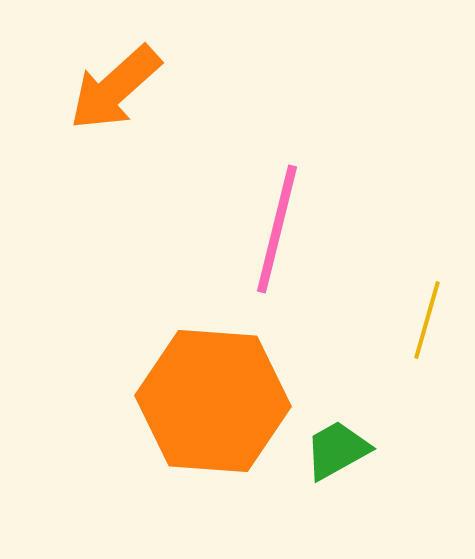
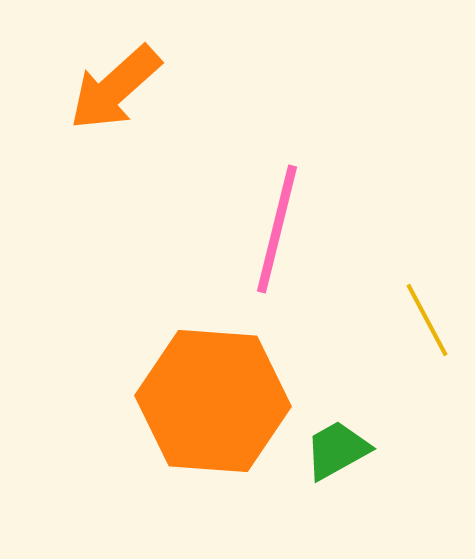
yellow line: rotated 44 degrees counterclockwise
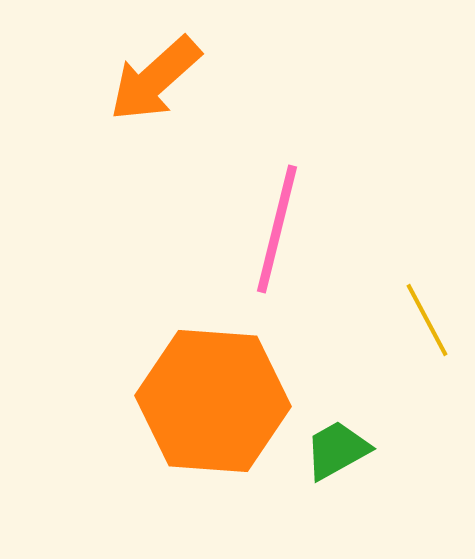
orange arrow: moved 40 px right, 9 px up
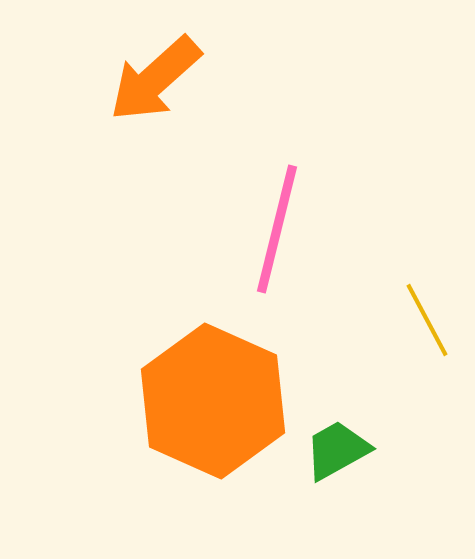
orange hexagon: rotated 20 degrees clockwise
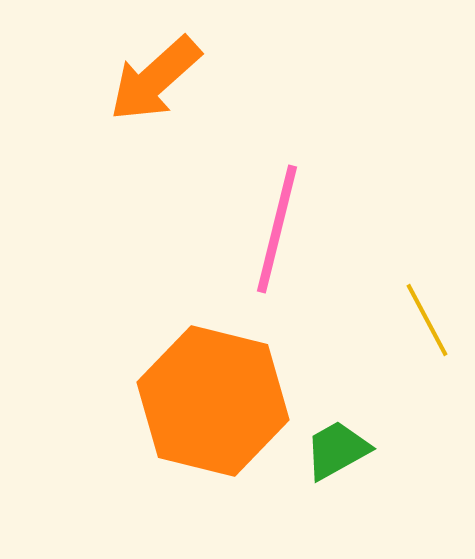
orange hexagon: rotated 10 degrees counterclockwise
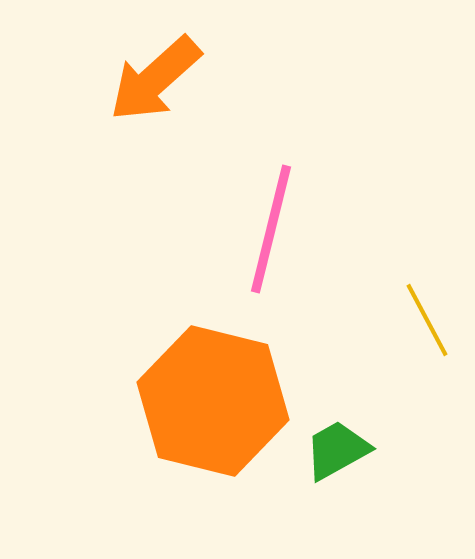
pink line: moved 6 px left
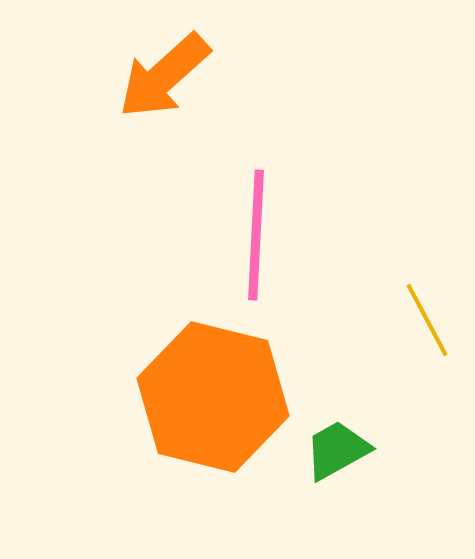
orange arrow: moved 9 px right, 3 px up
pink line: moved 15 px left, 6 px down; rotated 11 degrees counterclockwise
orange hexagon: moved 4 px up
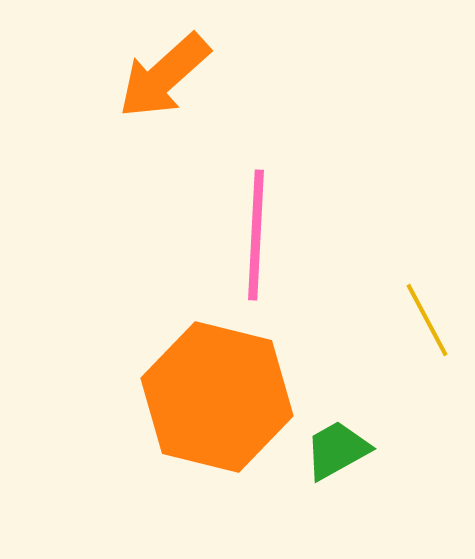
orange hexagon: moved 4 px right
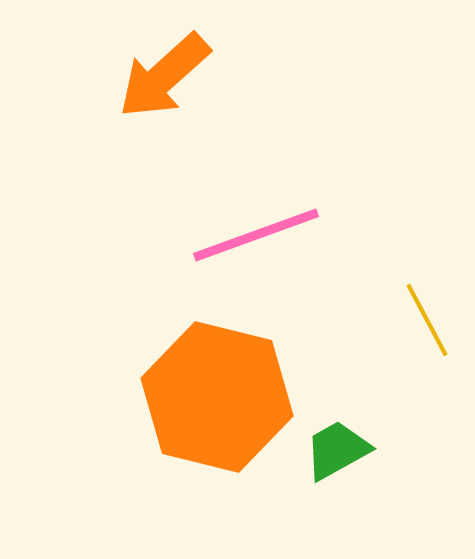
pink line: rotated 67 degrees clockwise
